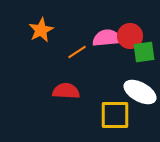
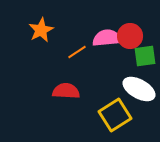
green square: moved 1 px right, 4 px down
white ellipse: moved 1 px left, 3 px up
yellow square: rotated 32 degrees counterclockwise
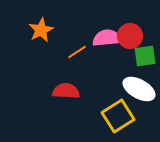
yellow square: moved 3 px right, 1 px down
